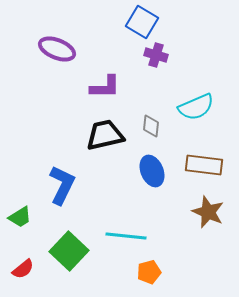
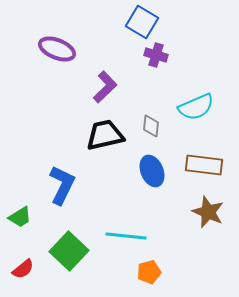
purple L-shape: rotated 44 degrees counterclockwise
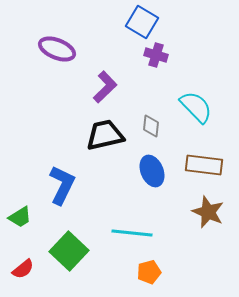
cyan semicircle: rotated 111 degrees counterclockwise
cyan line: moved 6 px right, 3 px up
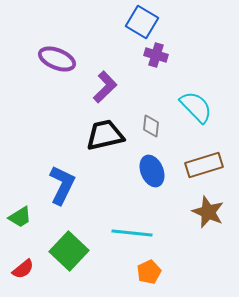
purple ellipse: moved 10 px down
brown rectangle: rotated 24 degrees counterclockwise
orange pentagon: rotated 10 degrees counterclockwise
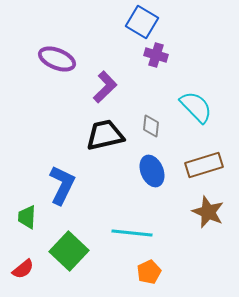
green trapezoid: moved 7 px right; rotated 125 degrees clockwise
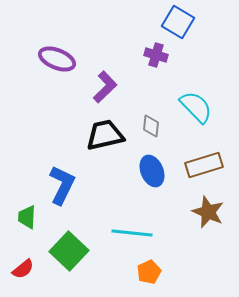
blue square: moved 36 px right
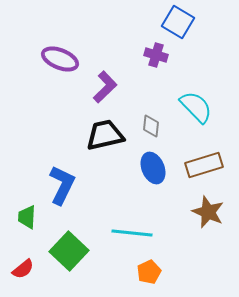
purple ellipse: moved 3 px right
blue ellipse: moved 1 px right, 3 px up
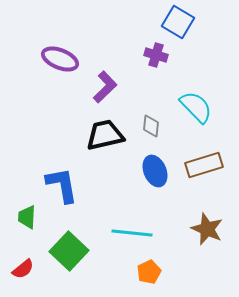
blue ellipse: moved 2 px right, 3 px down
blue L-shape: rotated 36 degrees counterclockwise
brown star: moved 1 px left, 17 px down
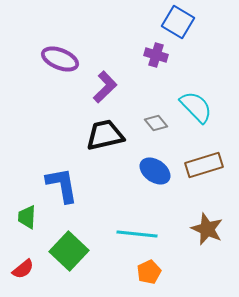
gray diamond: moved 5 px right, 3 px up; rotated 45 degrees counterclockwise
blue ellipse: rotated 32 degrees counterclockwise
cyan line: moved 5 px right, 1 px down
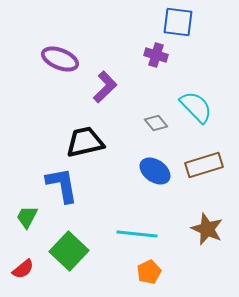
blue square: rotated 24 degrees counterclockwise
black trapezoid: moved 20 px left, 7 px down
green trapezoid: rotated 25 degrees clockwise
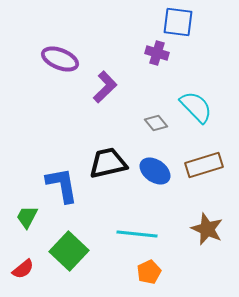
purple cross: moved 1 px right, 2 px up
black trapezoid: moved 23 px right, 21 px down
